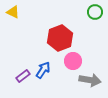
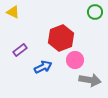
red hexagon: moved 1 px right
pink circle: moved 2 px right, 1 px up
blue arrow: moved 3 px up; rotated 30 degrees clockwise
purple rectangle: moved 3 px left, 26 px up
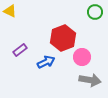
yellow triangle: moved 3 px left, 1 px up
red hexagon: moved 2 px right
pink circle: moved 7 px right, 3 px up
blue arrow: moved 3 px right, 5 px up
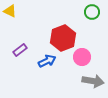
green circle: moved 3 px left
blue arrow: moved 1 px right, 1 px up
gray arrow: moved 3 px right, 1 px down
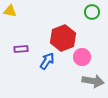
yellow triangle: rotated 16 degrees counterclockwise
purple rectangle: moved 1 px right, 1 px up; rotated 32 degrees clockwise
blue arrow: rotated 30 degrees counterclockwise
